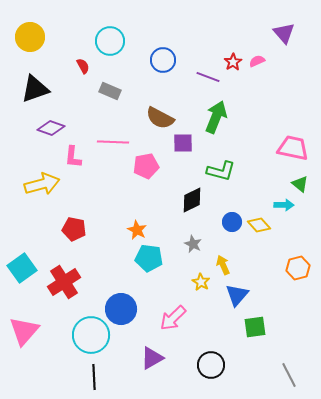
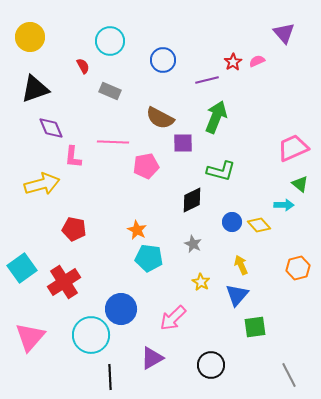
purple line at (208, 77): moved 1 px left, 3 px down; rotated 35 degrees counterclockwise
purple diamond at (51, 128): rotated 48 degrees clockwise
pink trapezoid at (293, 148): rotated 36 degrees counterclockwise
yellow arrow at (223, 265): moved 18 px right
pink triangle at (24, 331): moved 6 px right, 6 px down
black line at (94, 377): moved 16 px right
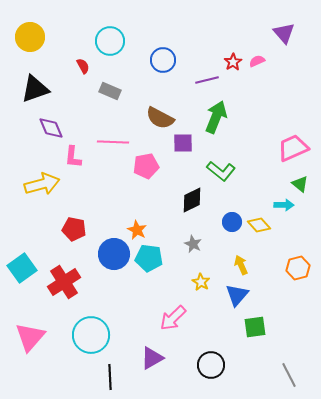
green L-shape at (221, 171): rotated 24 degrees clockwise
blue circle at (121, 309): moved 7 px left, 55 px up
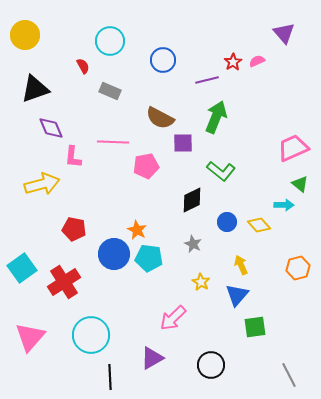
yellow circle at (30, 37): moved 5 px left, 2 px up
blue circle at (232, 222): moved 5 px left
